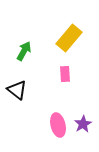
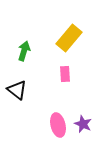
green arrow: rotated 12 degrees counterclockwise
purple star: rotated 18 degrees counterclockwise
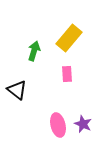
green arrow: moved 10 px right
pink rectangle: moved 2 px right
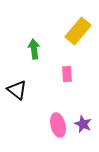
yellow rectangle: moved 9 px right, 7 px up
green arrow: moved 2 px up; rotated 24 degrees counterclockwise
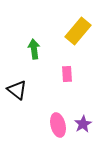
purple star: rotated 18 degrees clockwise
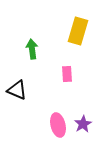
yellow rectangle: rotated 24 degrees counterclockwise
green arrow: moved 2 px left
black triangle: rotated 15 degrees counterclockwise
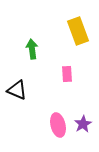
yellow rectangle: rotated 36 degrees counterclockwise
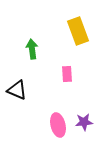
purple star: moved 1 px right, 2 px up; rotated 24 degrees clockwise
